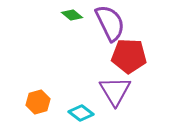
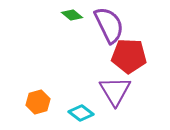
purple semicircle: moved 1 px left, 2 px down
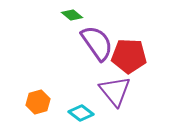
purple semicircle: moved 12 px left, 18 px down; rotated 9 degrees counterclockwise
purple triangle: rotated 8 degrees counterclockwise
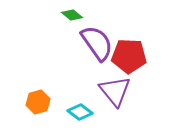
cyan diamond: moved 1 px left, 1 px up
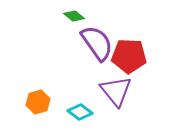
green diamond: moved 2 px right, 1 px down
purple triangle: moved 1 px right
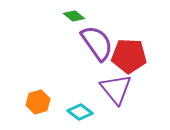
purple triangle: moved 2 px up
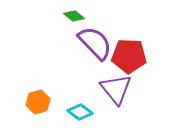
purple semicircle: moved 2 px left; rotated 9 degrees counterclockwise
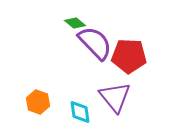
green diamond: moved 1 px right, 7 px down
purple triangle: moved 1 px left, 8 px down
orange hexagon: rotated 25 degrees counterclockwise
cyan diamond: rotated 45 degrees clockwise
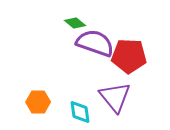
purple semicircle: rotated 27 degrees counterclockwise
orange hexagon: rotated 20 degrees counterclockwise
